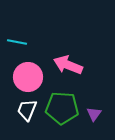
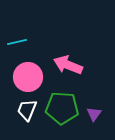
cyan line: rotated 24 degrees counterclockwise
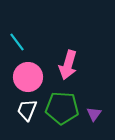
cyan line: rotated 66 degrees clockwise
pink arrow: rotated 96 degrees counterclockwise
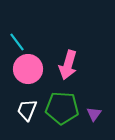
pink circle: moved 8 px up
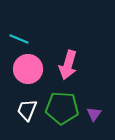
cyan line: moved 2 px right, 3 px up; rotated 30 degrees counterclockwise
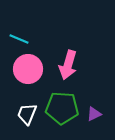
white trapezoid: moved 4 px down
purple triangle: rotated 28 degrees clockwise
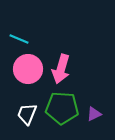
pink arrow: moved 7 px left, 4 px down
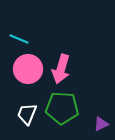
purple triangle: moved 7 px right, 10 px down
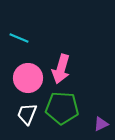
cyan line: moved 1 px up
pink circle: moved 9 px down
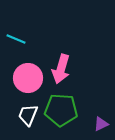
cyan line: moved 3 px left, 1 px down
green pentagon: moved 1 px left, 2 px down
white trapezoid: moved 1 px right, 1 px down
